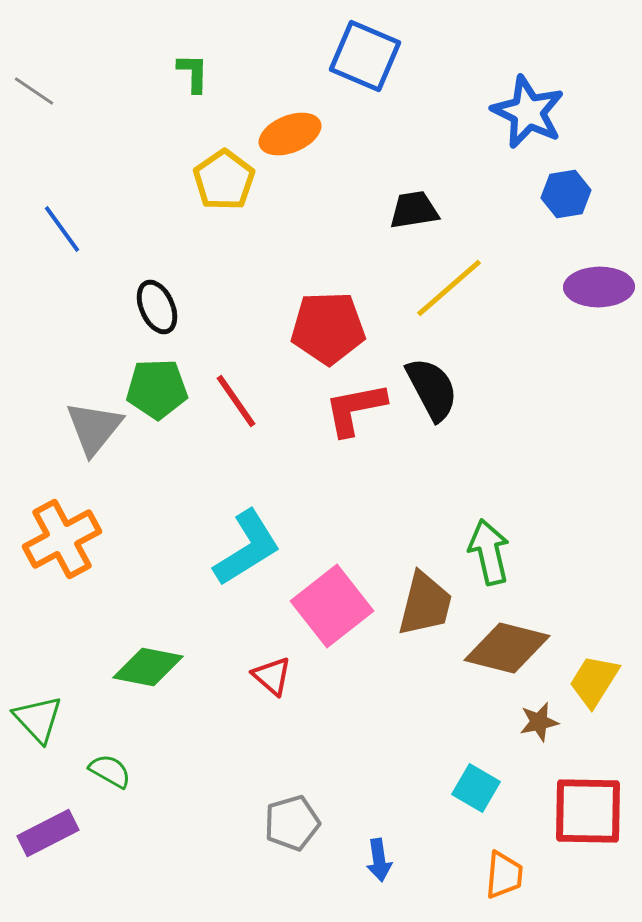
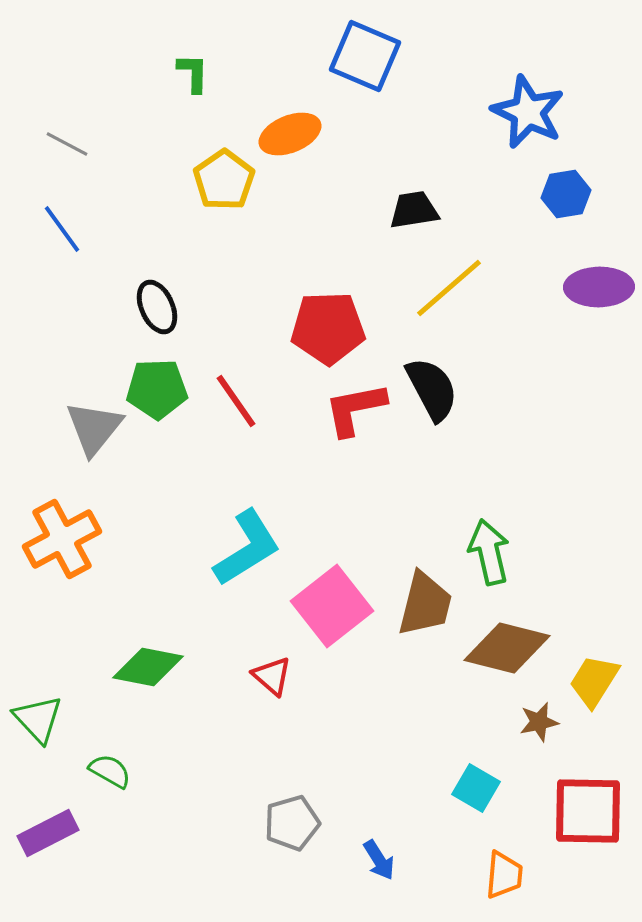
gray line: moved 33 px right, 53 px down; rotated 6 degrees counterclockwise
blue arrow: rotated 24 degrees counterclockwise
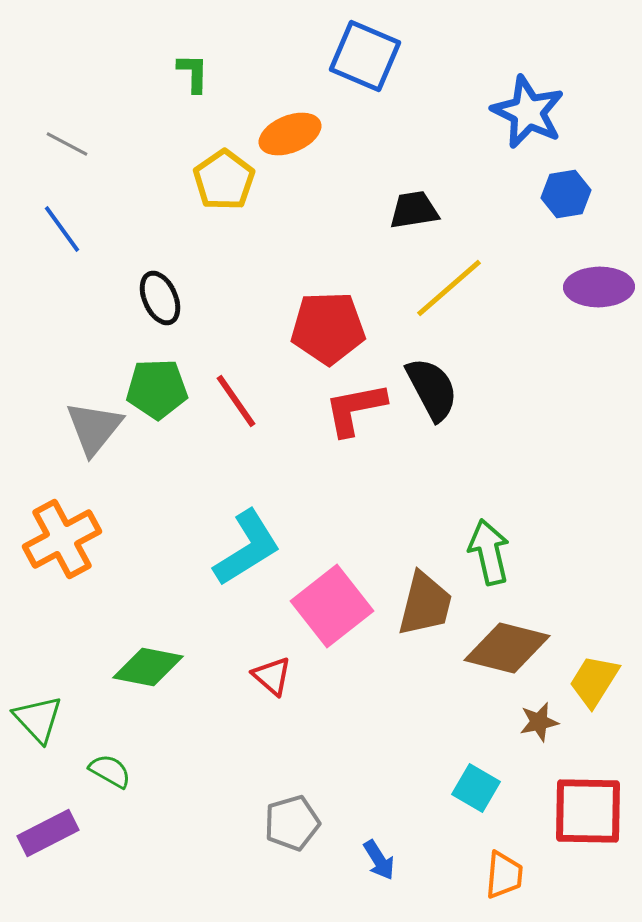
black ellipse: moved 3 px right, 9 px up
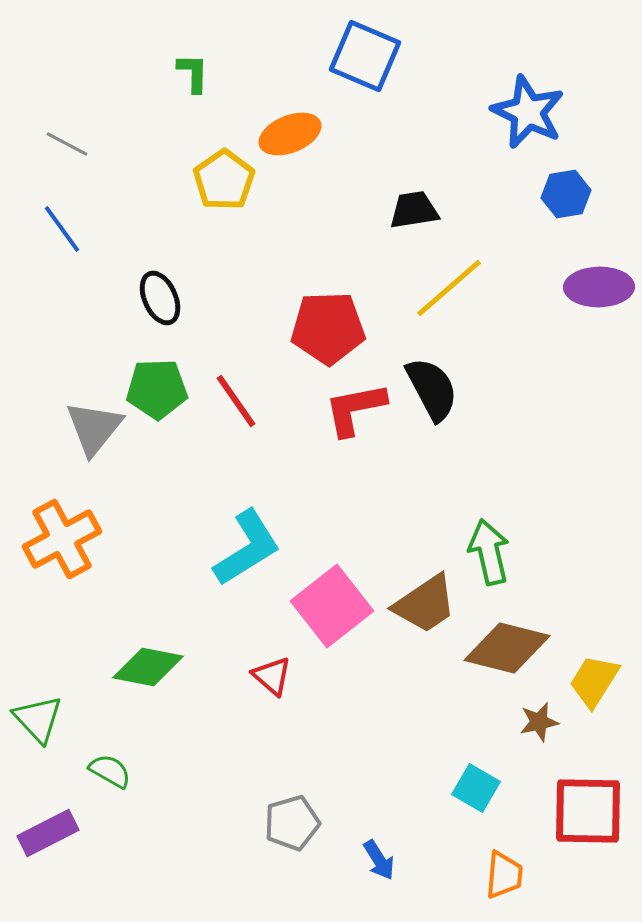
brown trapezoid: rotated 42 degrees clockwise
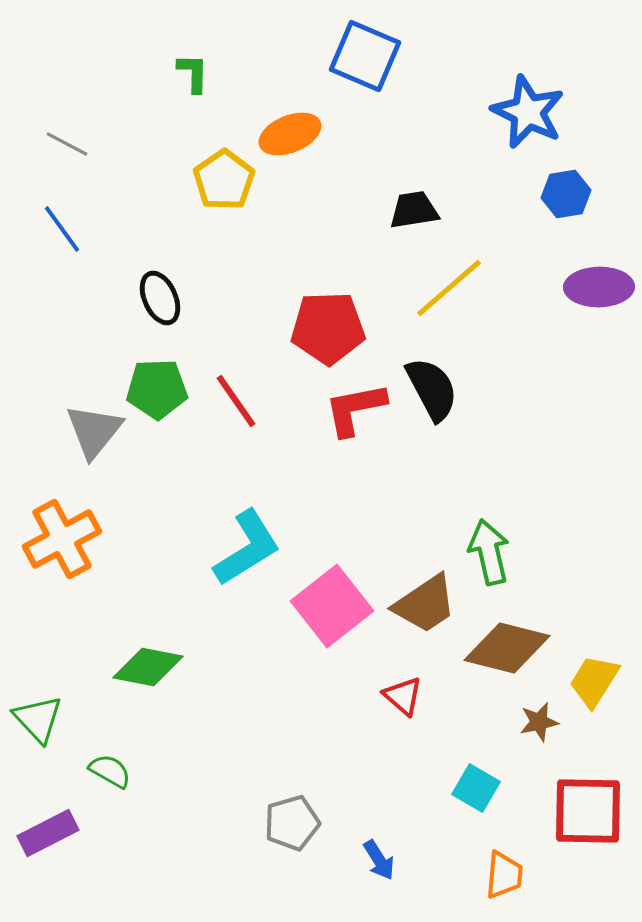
gray triangle: moved 3 px down
red triangle: moved 131 px right, 20 px down
